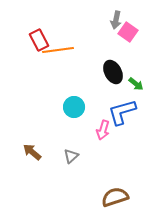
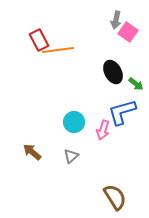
cyan circle: moved 15 px down
brown semicircle: rotated 76 degrees clockwise
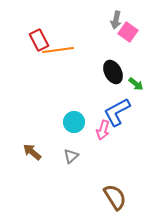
blue L-shape: moved 5 px left; rotated 12 degrees counterclockwise
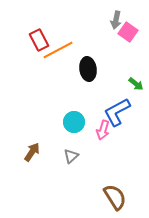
orange line: rotated 20 degrees counterclockwise
black ellipse: moved 25 px left, 3 px up; rotated 20 degrees clockwise
brown arrow: rotated 84 degrees clockwise
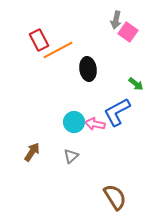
pink arrow: moved 8 px left, 6 px up; rotated 84 degrees clockwise
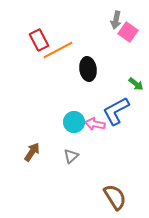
blue L-shape: moved 1 px left, 1 px up
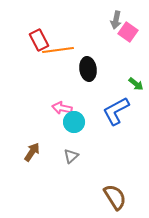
orange line: rotated 20 degrees clockwise
pink arrow: moved 33 px left, 16 px up
